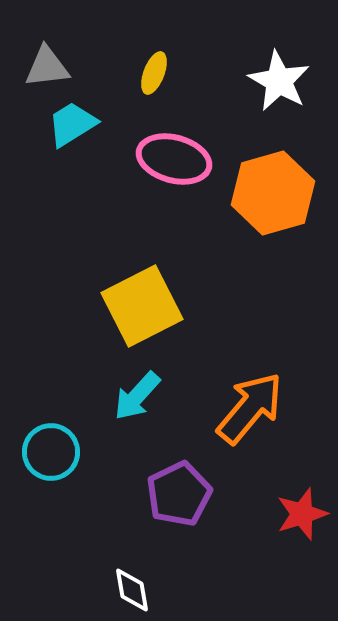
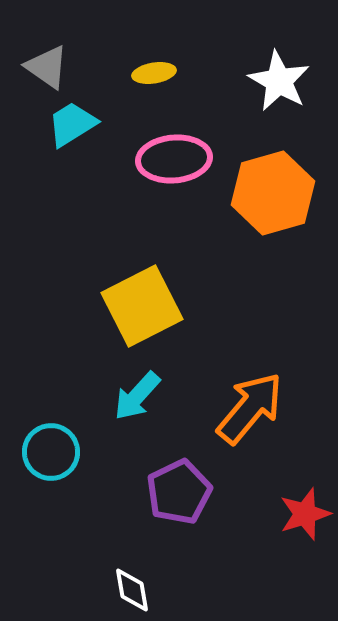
gray triangle: rotated 42 degrees clockwise
yellow ellipse: rotated 60 degrees clockwise
pink ellipse: rotated 20 degrees counterclockwise
purple pentagon: moved 2 px up
red star: moved 3 px right
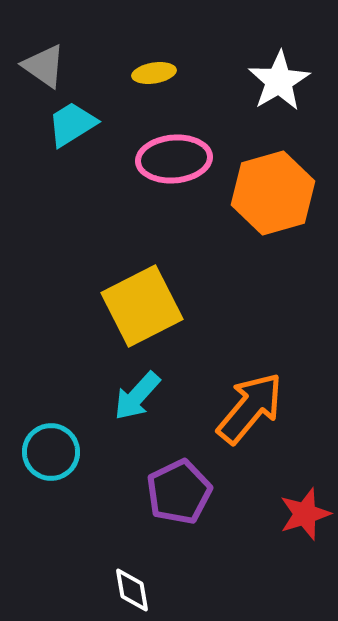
gray triangle: moved 3 px left, 1 px up
white star: rotated 12 degrees clockwise
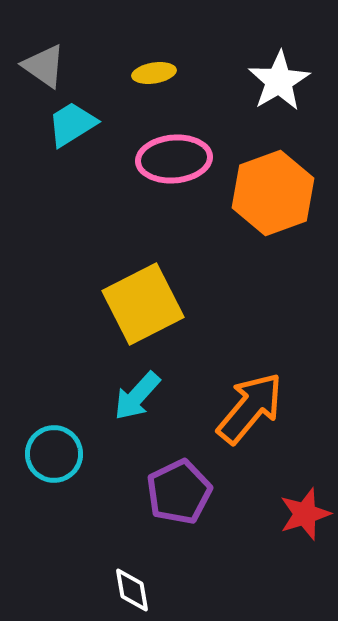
orange hexagon: rotated 4 degrees counterclockwise
yellow square: moved 1 px right, 2 px up
cyan circle: moved 3 px right, 2 px down
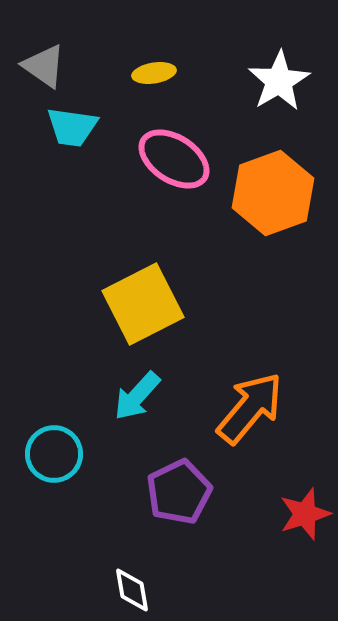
cyan trapezoid: moved 3 px down; rotated 140 degrees counterclockwise
pink ellipse: rotated 38 degrees clockwise
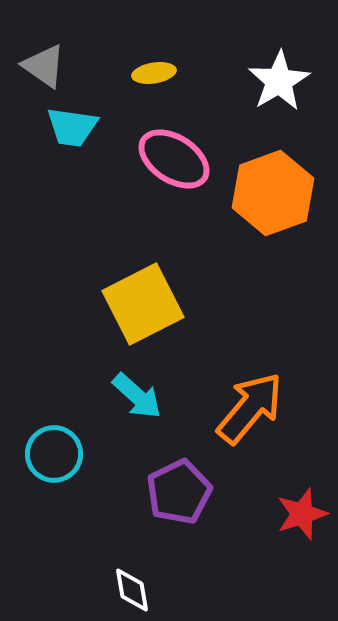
cyan arrow: rotated 90 degrees counterclockwise
red star: moved 3 px left
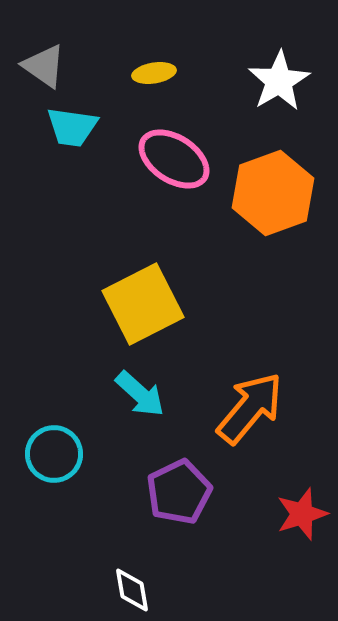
cyan arrow: moved 3 px right, 2 px up
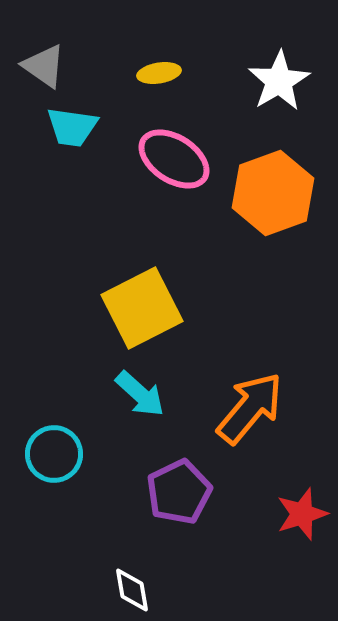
yellow ellipse: moved 5 px right
yellow square: moved 1 px left, 4 px down
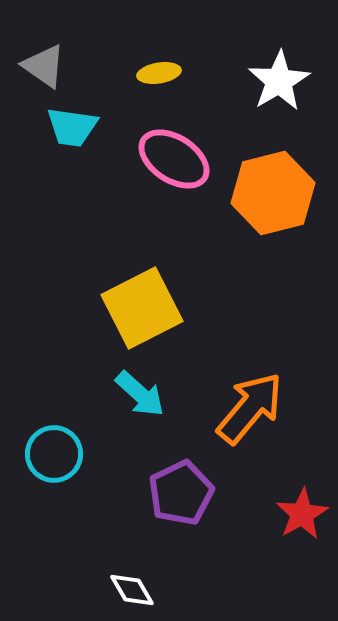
orange hexagon: rotated 6 degrees clockwise
purple pentagon: moved 2 px right, 1 px down
red star: rotated 12 degrees counterclockwise
white diamond: rotated 21 degrees counterclockwise
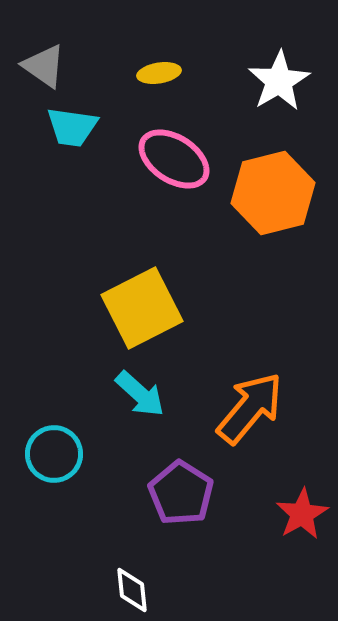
purple pentagon: rotated 14 degrees counterclockwise
white diamond: rotated 24 degrees clockwise
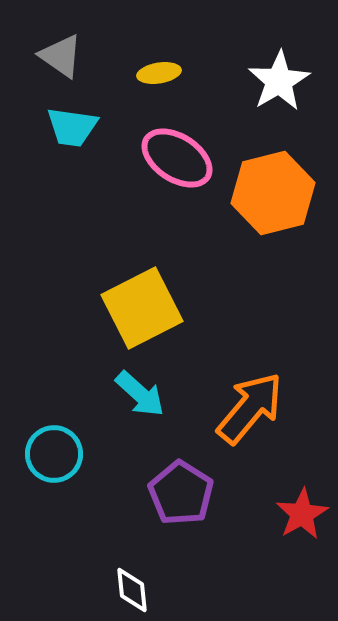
gray triangle: moved 17 px right, 10 px up
pink ellipse: moved 3 px right, 1 px up
